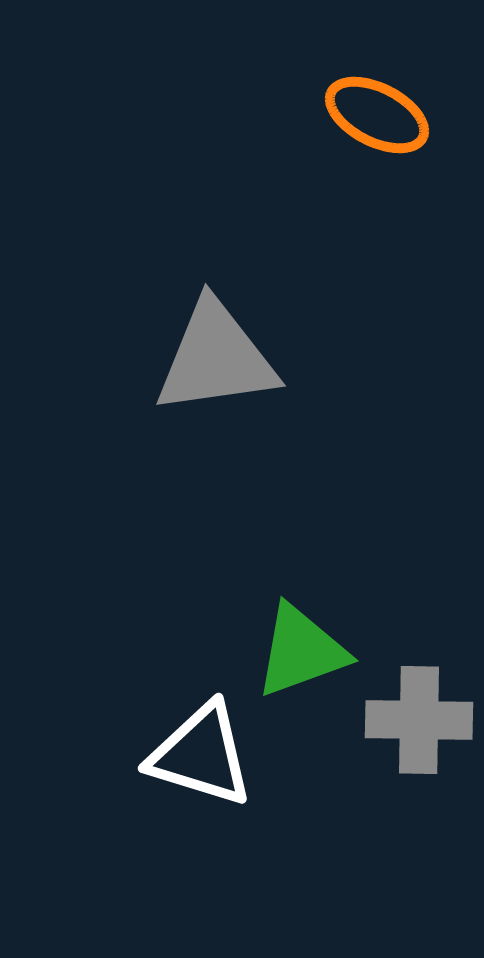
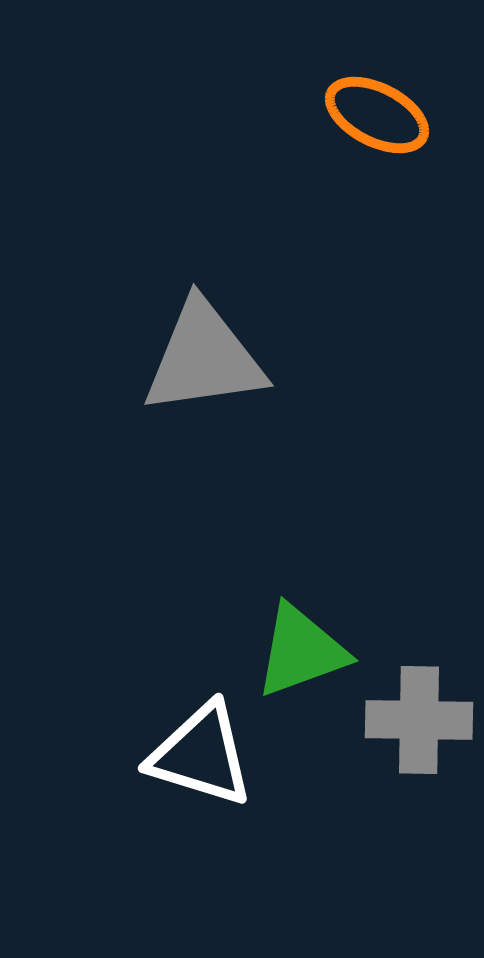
gray triangle: moved 12 px left
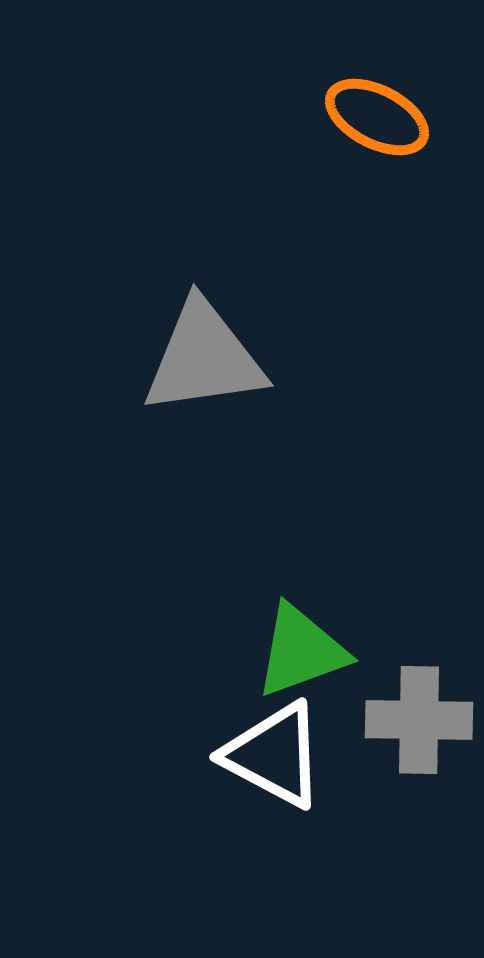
orange ellipse: moved 2 px down
white triangle: moved 73 px right; rotated 11 degrees clockwise
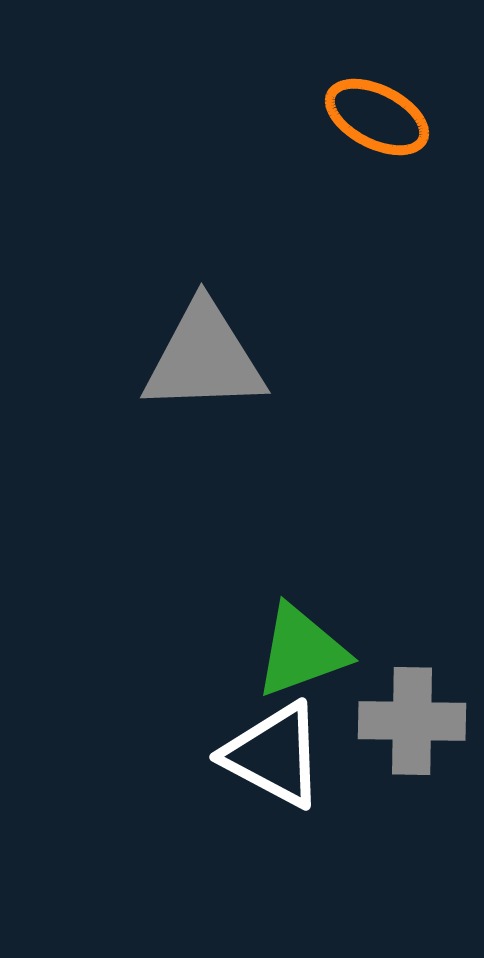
gray triangle: rotated 6 degrees clockwise
gray cross: moved 7 px left, 1 px down
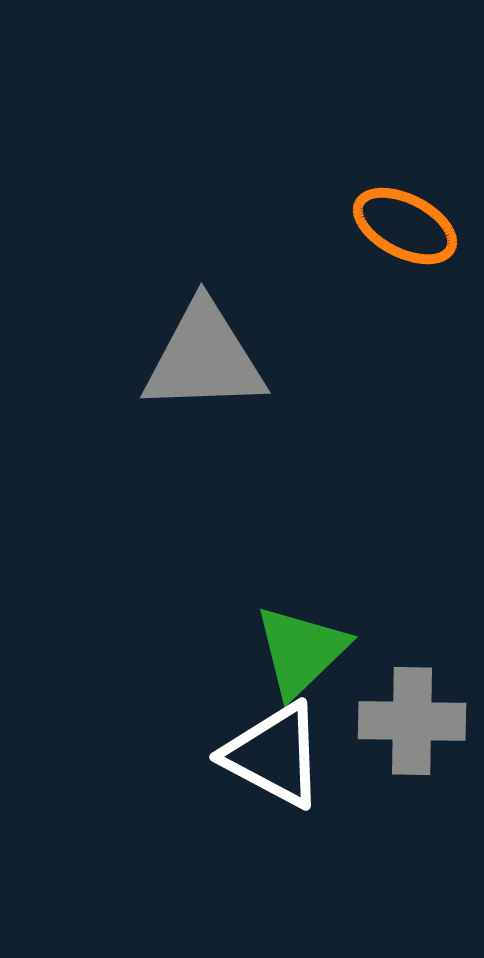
orange ellipse: moved 28 px right, 109 px down
green triangle: rotated 24 degrees counterclockwise
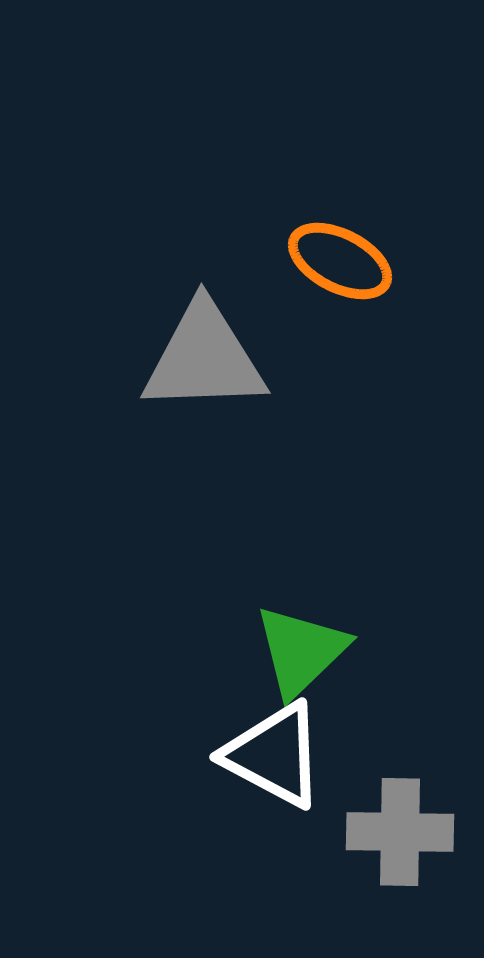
orange ellipse: moved 65 px left, 35 px down
gray cross: moved 12 px left, 111 px down
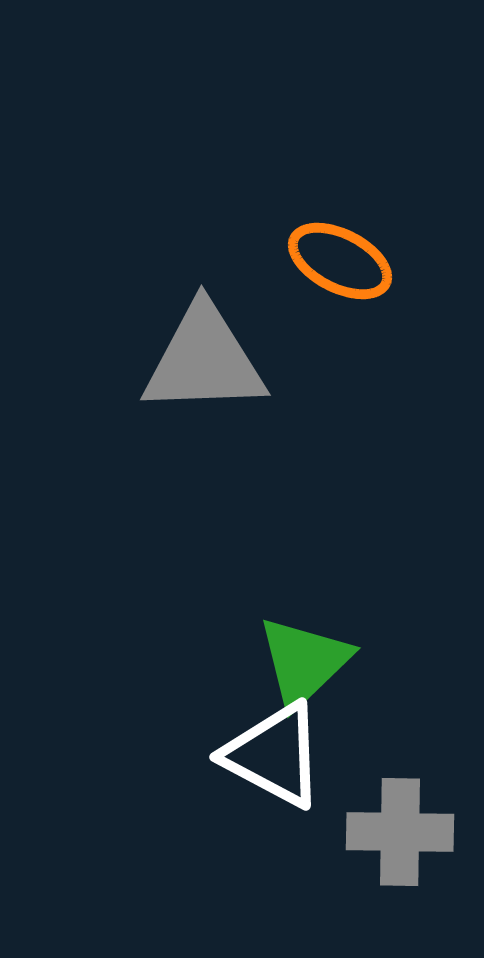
gray triangle: moved 2 px down
green triangle: moved 3 px right, 11 px down
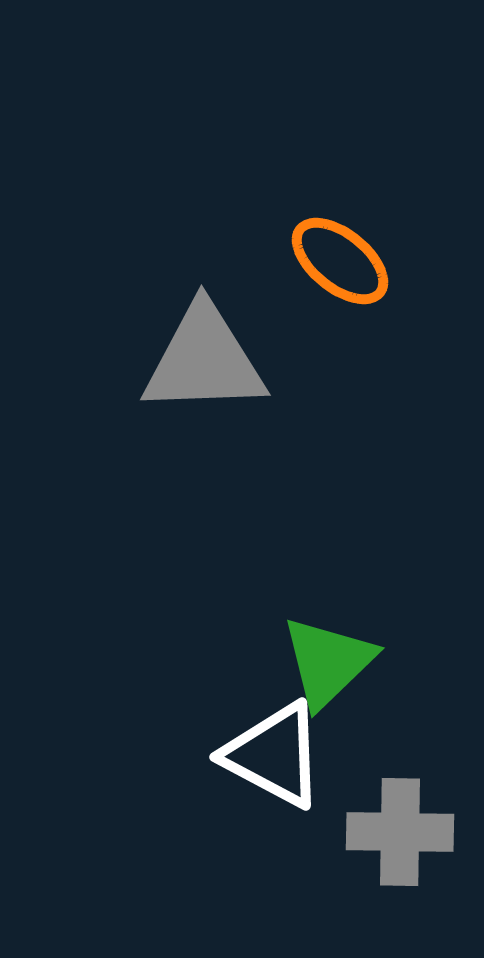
orange ellipse: rotated 12 degrees clockwise
green triangle: moved 24 px right
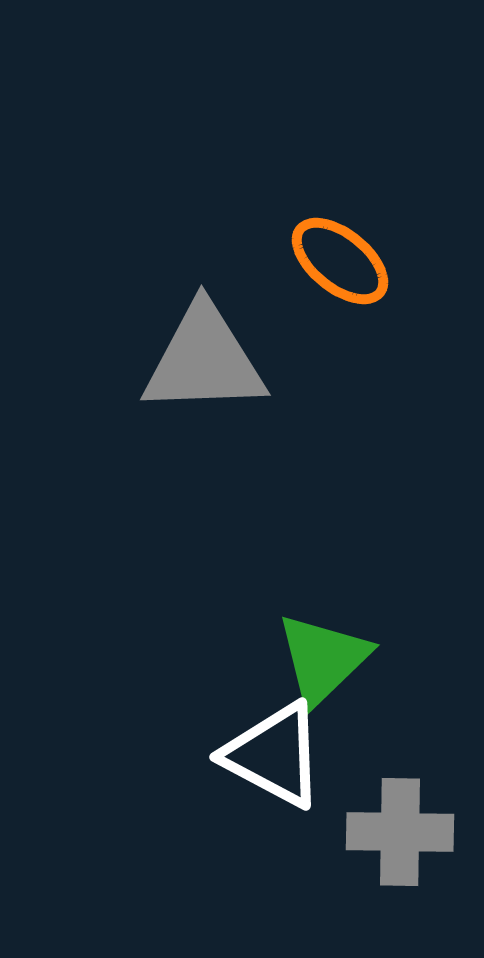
green triangle: moved 5 px left, 3 px up
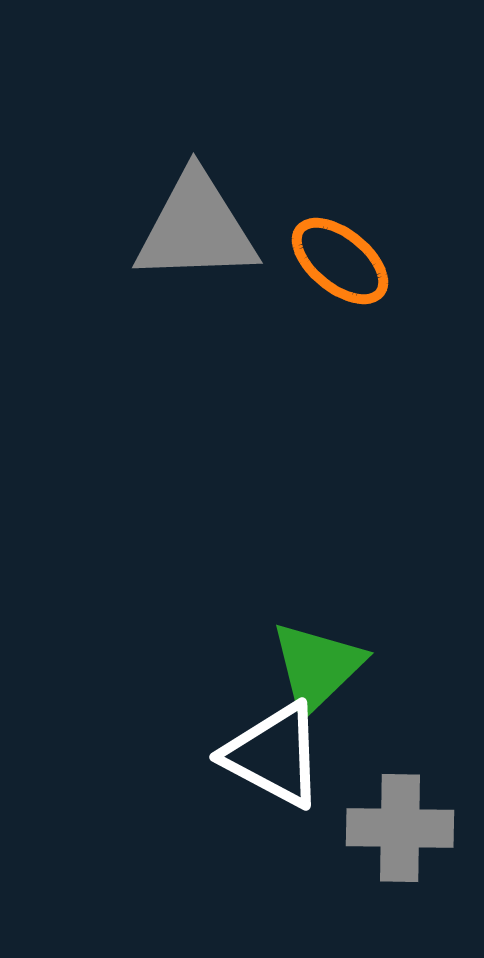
gray triangle: moved 8 px left, 132 px up
green triangle: moved 6 px left, 8 px down
gray cross: moved 4 px up
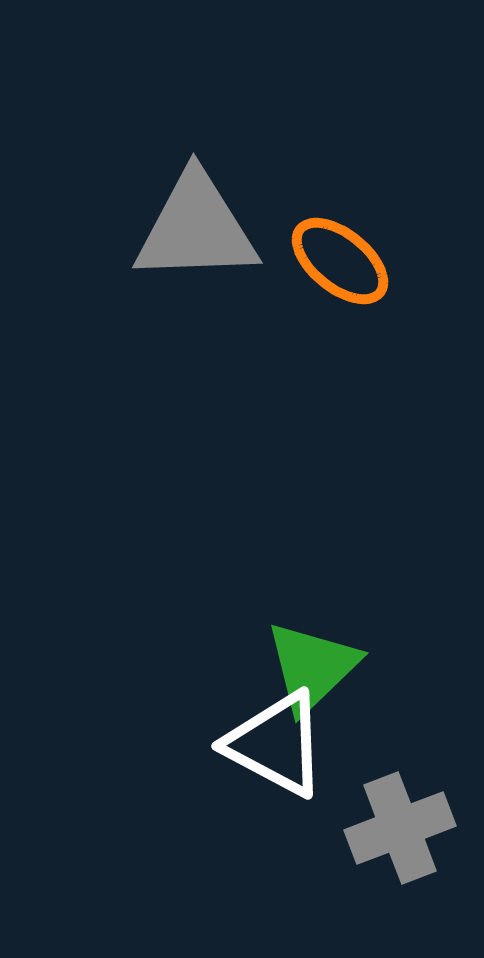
green triangle: moved 5 px left
white triangle: moved 2 px right, 11 px up
gray cross: rotated 22 degrees counterclockwise
